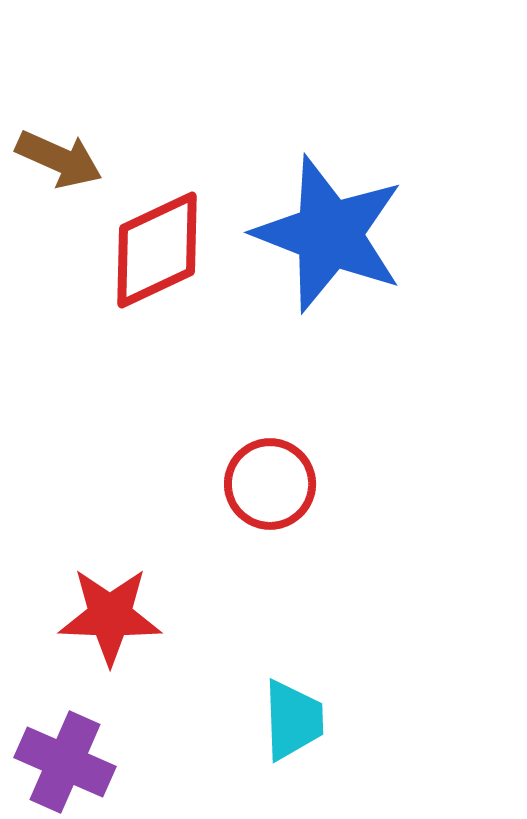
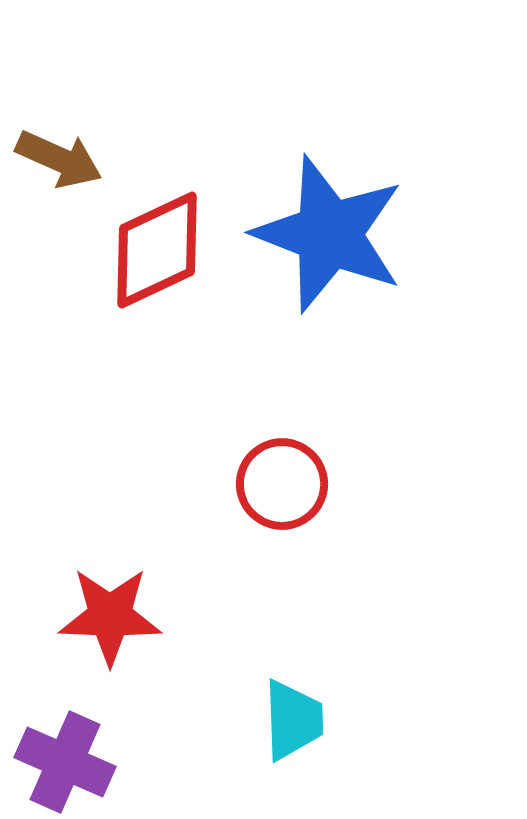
red circle: moved 12 px right
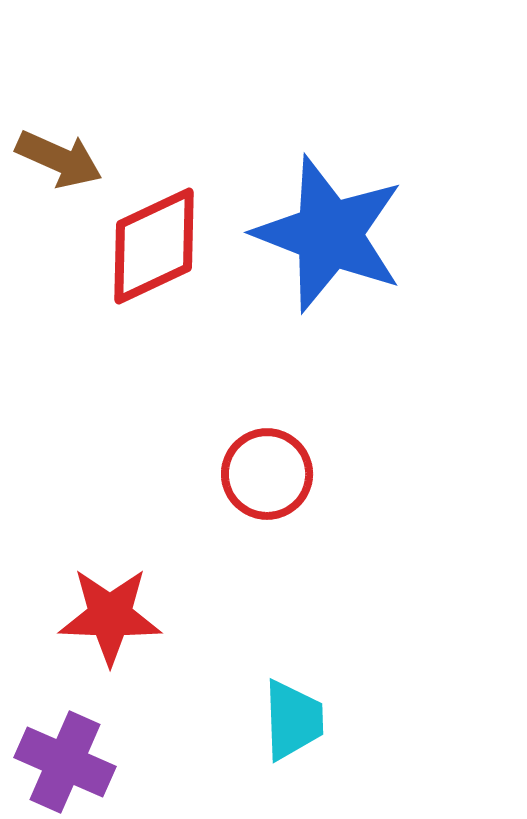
red diamond: moved 3 px left, 4 px up
red circle: moved 15 px left, 10 px up
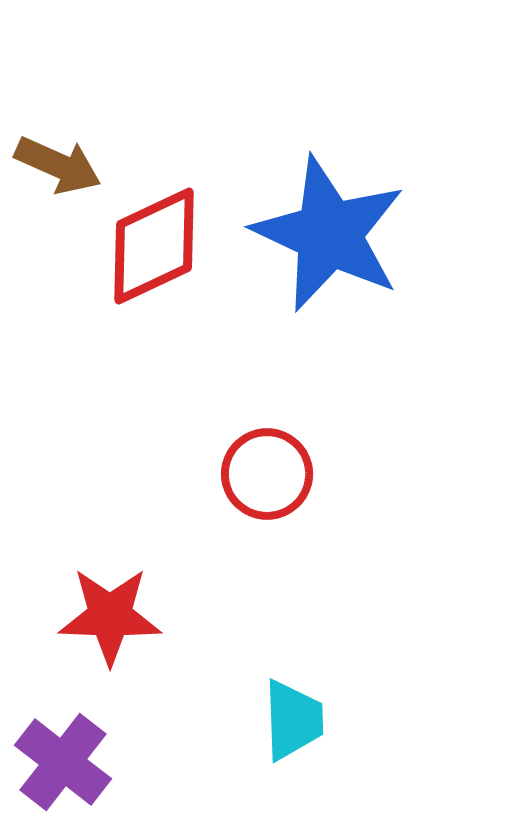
brown arrow: moved 1 px left, 6 px down
blue star: rotated 4 degrees clockwise
purple cross: moved 2 px left; rotated 14 degrees clockwise
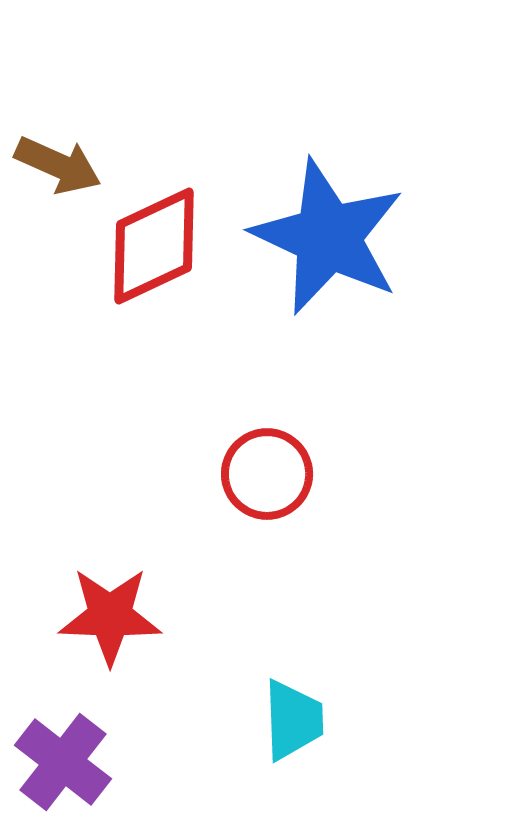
blue star: moved 1 px left, 3 px down
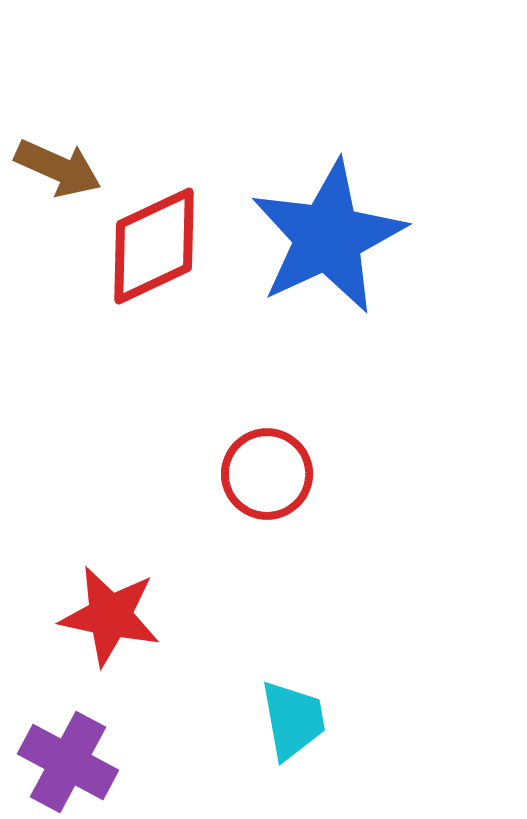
brown arrow: moved 3 px down
blue star: rotated 22 degrees clockwise
red star: rotated 10 degrees clockwise
cyan trapezoid: rotated 8 degrees counterclockwise
purple cross: moved 5 px right; rotated 10 degrees counterclockwise
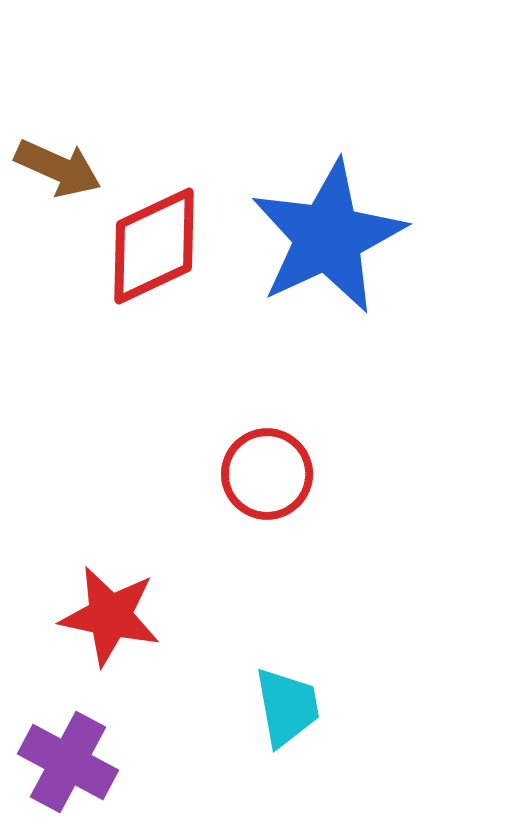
cyan trapezoid: moved 6 px left, 13 px up
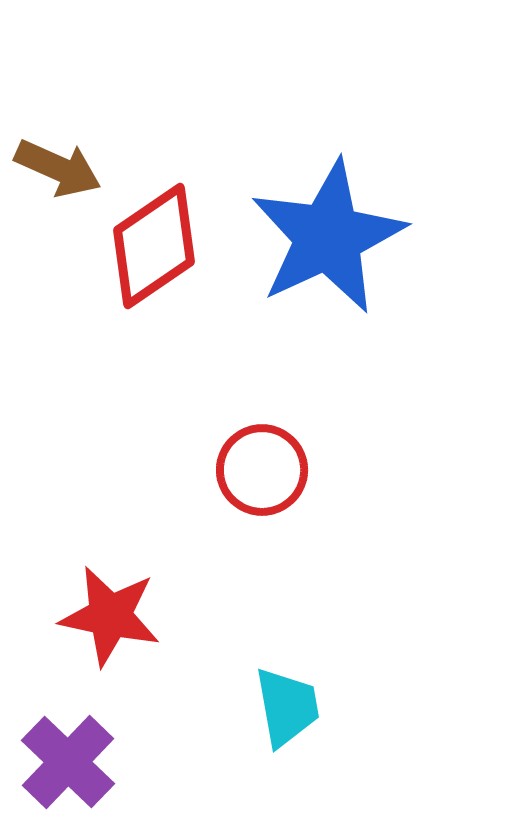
red diamond: rotated 9 degrees counterclockwise
red circle: moved 5 px left, 4 px up
purple cross: rotated 16 degrees clockwise
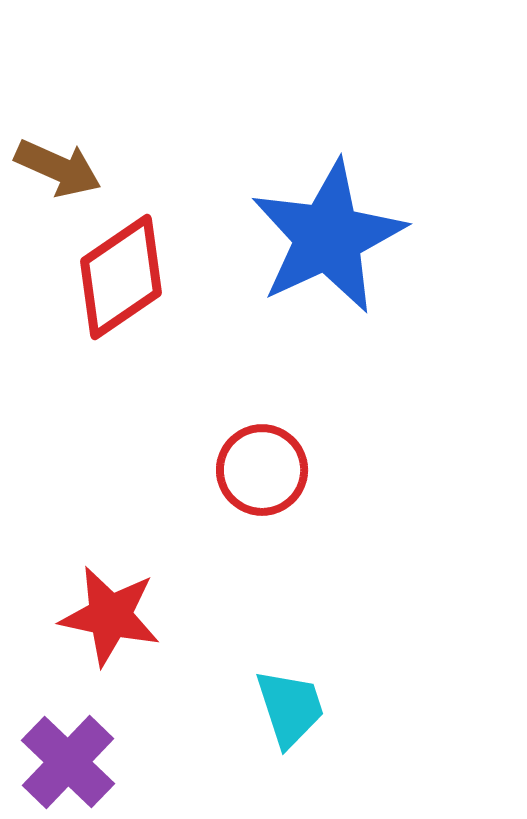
red diamond: moved 33 px left, 31 px down
cyan trapezoid: moved 3 px right, 1 px down; rotated 8 degrees counterclockwise
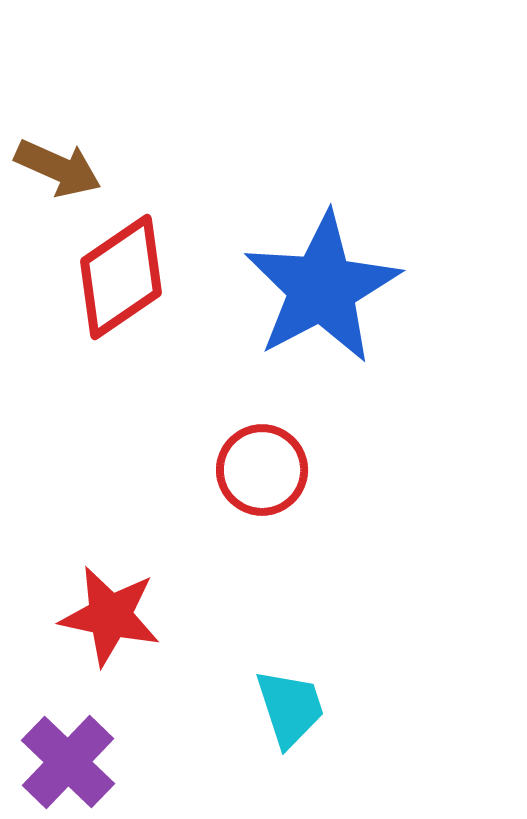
blue star: moved 6 px left, 51 px down; rotated 3 degrees counterclockwise
